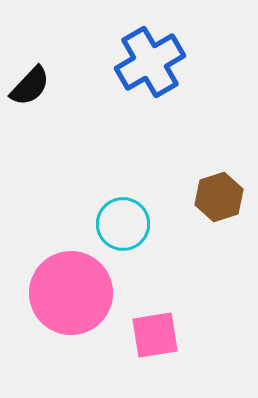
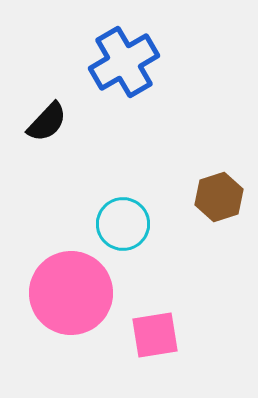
blue cross: moved 26 px left
black semicircle: moved 17 px right, 36 px down
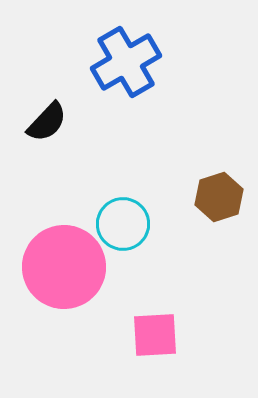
blue cross: moved 2 px right
pink circle: moved 7 px left, 26 px up
pink square: rotated 6 degrees clockwise
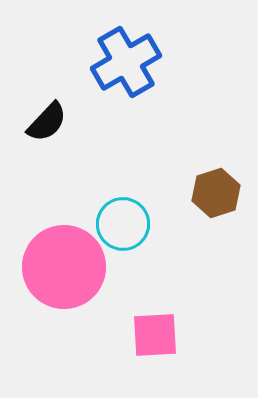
brown hexagon: moved 3 px left, 4 px up
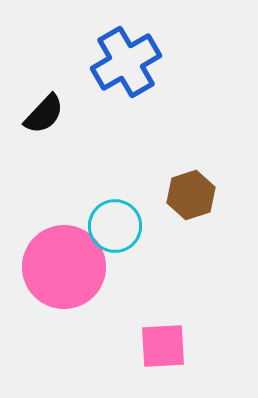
black semicircle: moved 3 px left, 8 px up
brown hexagon: moved 25 px left, 2 px down
cyan circle: moved 8 px left, 2 px down
pink square: moved 8 px right, 11 px down
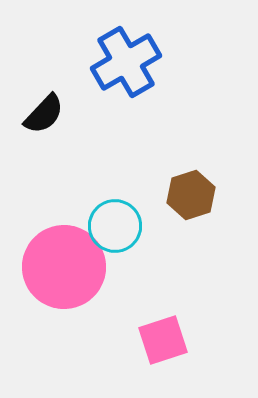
pink square: moved 6 px up; rotated 15 degrees counterclockwise
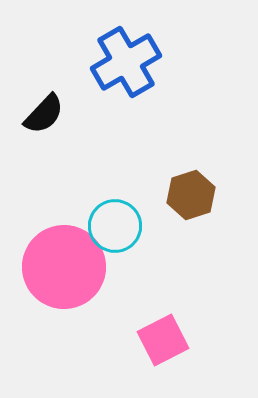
pink square: rotated 9 degrees counterclockwise
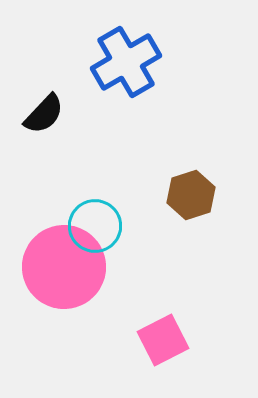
cyan circle: moved 20 px left
